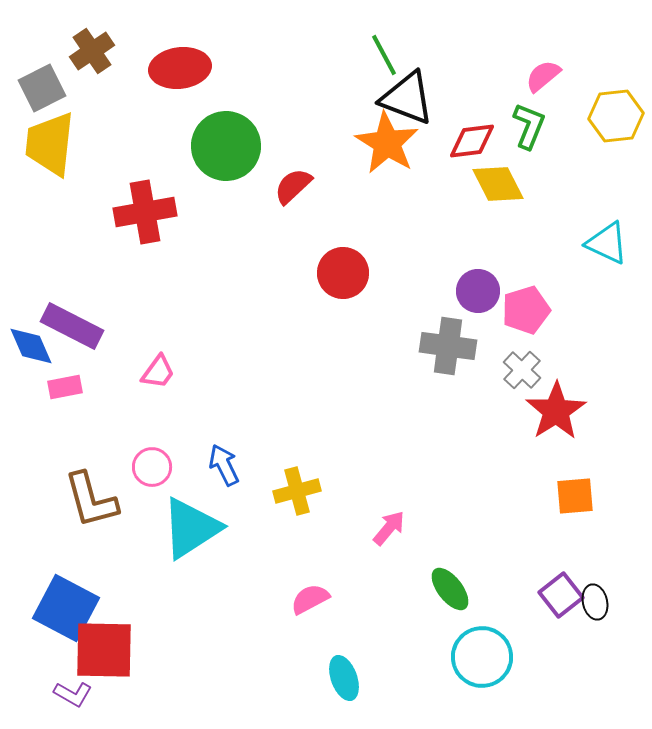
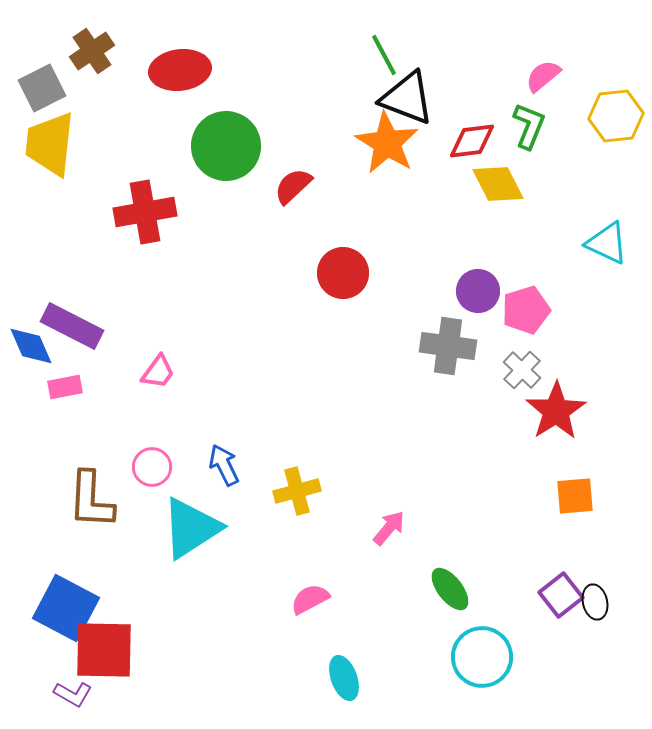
red ellipse at (180, 68): moved 2 px down
brown L-shape at (91, 500): rotated 18 degrees clockwise
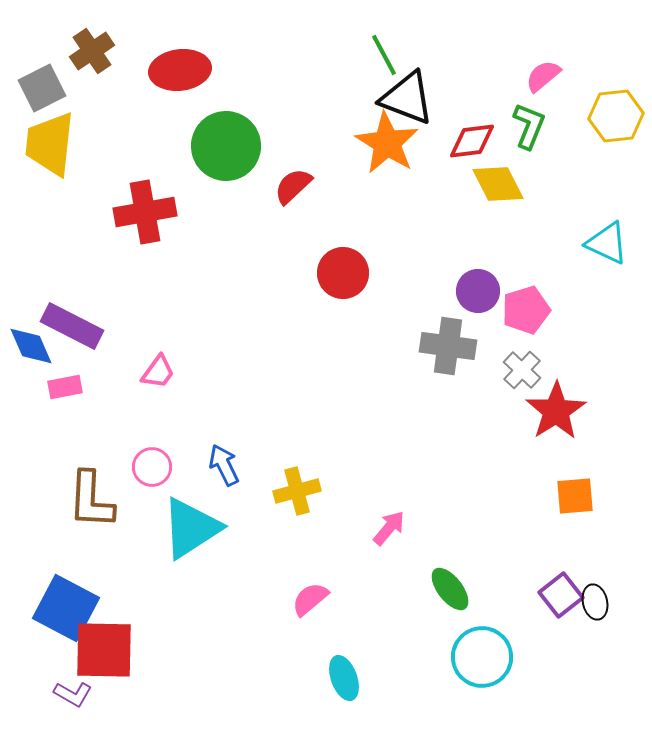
pink semicircle at (310, 599): rotated 12 degrees counterclockwise
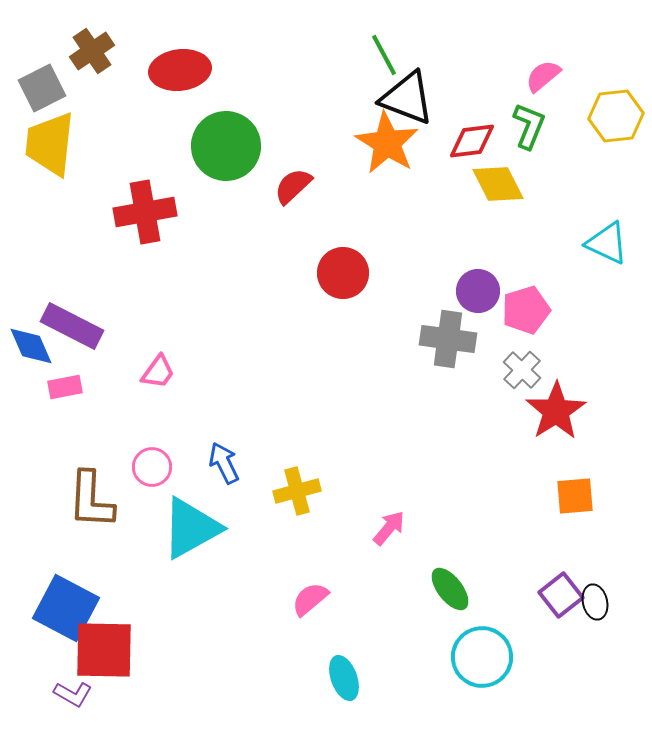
gray cross at (448, 346): moved 7 px up
blue arrow at (224, 465): moved 2 px up
cyan triangle at (191, 528): rotated 4 degrees clockwise
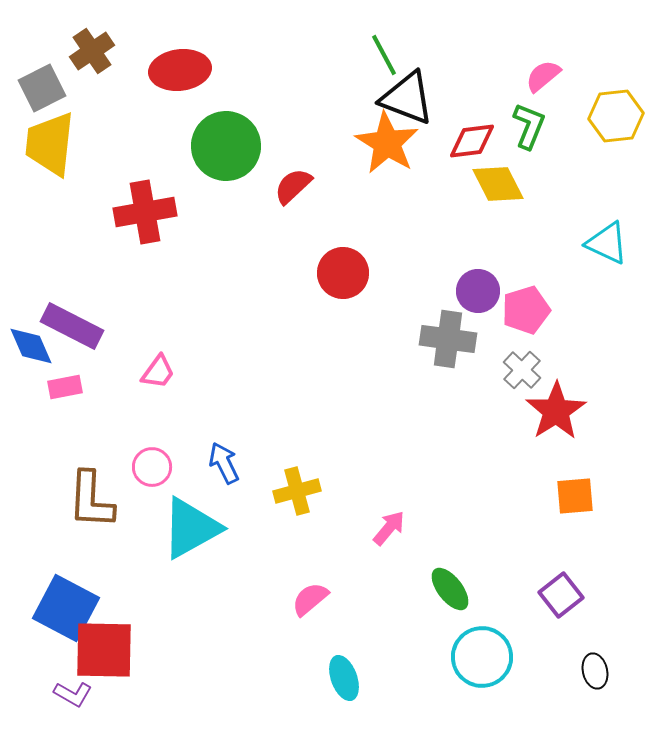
black ellipse at (595, 602): moved 69 px down
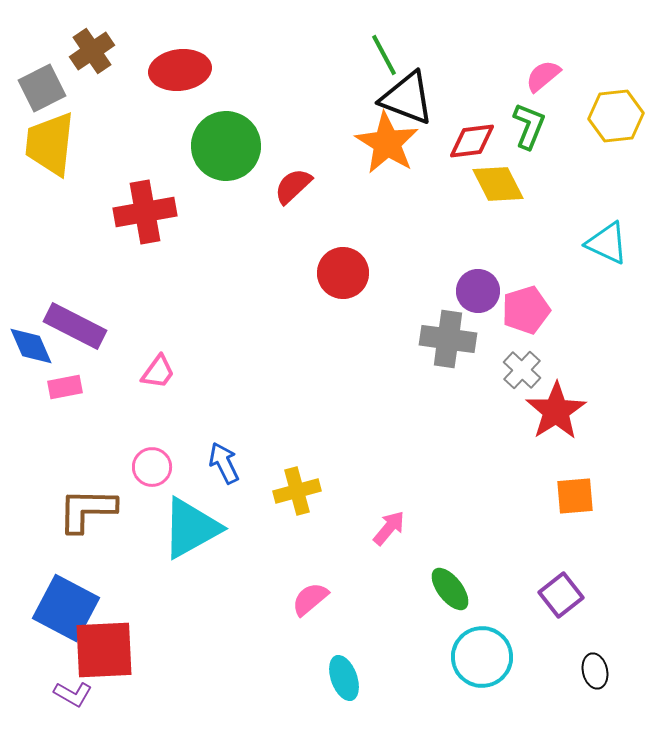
purple rectangle at (72, 326): moved 3 px right
brown L-shape at (91, 500): moved 4 px left, 10 px down; rotated 88 degrees clockwise
red square at (104, 650): rotated 4 degrees counterclockwise
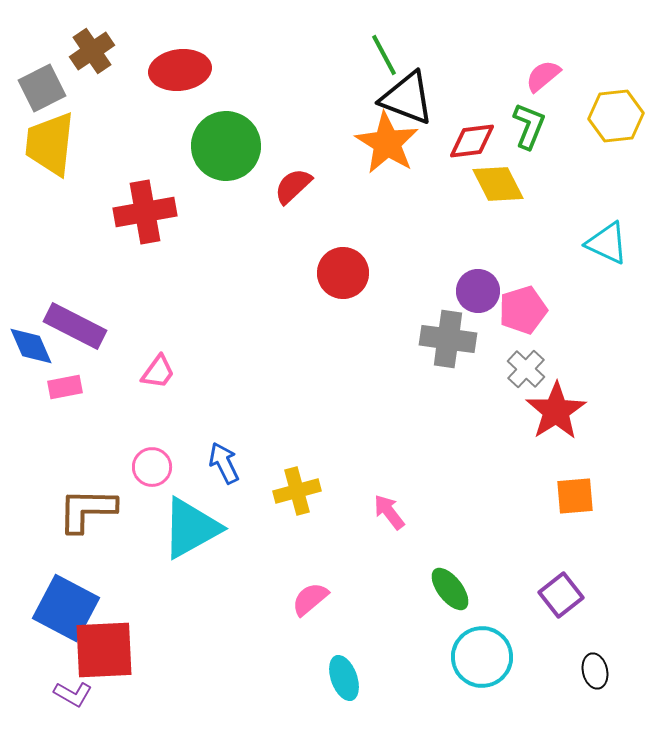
pink pentagon at (526, 310): moved 3 px left
gray cross at (522, 370): moved 4 px right, 1 px up
pink arrow at (389, 528): moved 16 px up; rotated 78 degrees counterclockwise
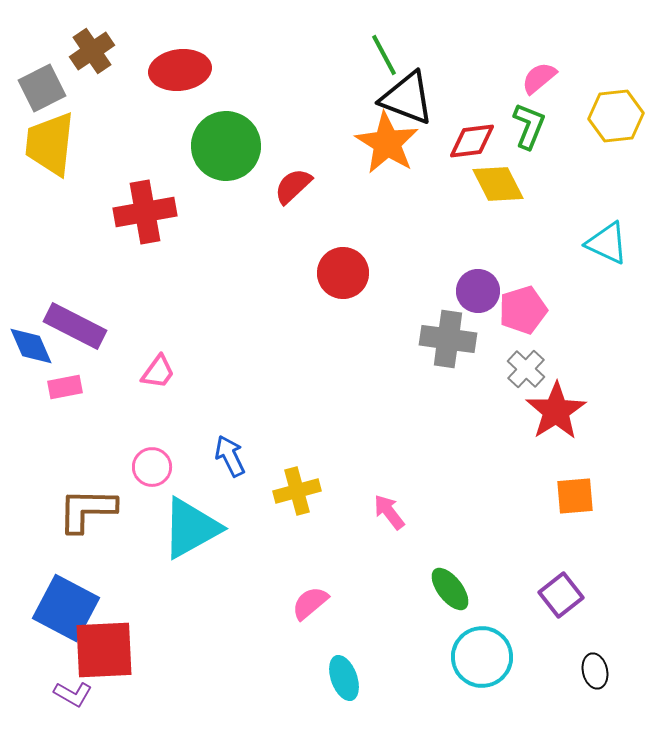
pink semicircle at (543, 76): moved 4 px left, 2 px down
blue arrow at (224, 463): moved 6 px right, 7 px up
pink semicircle at (310, 599): moved 4 px down
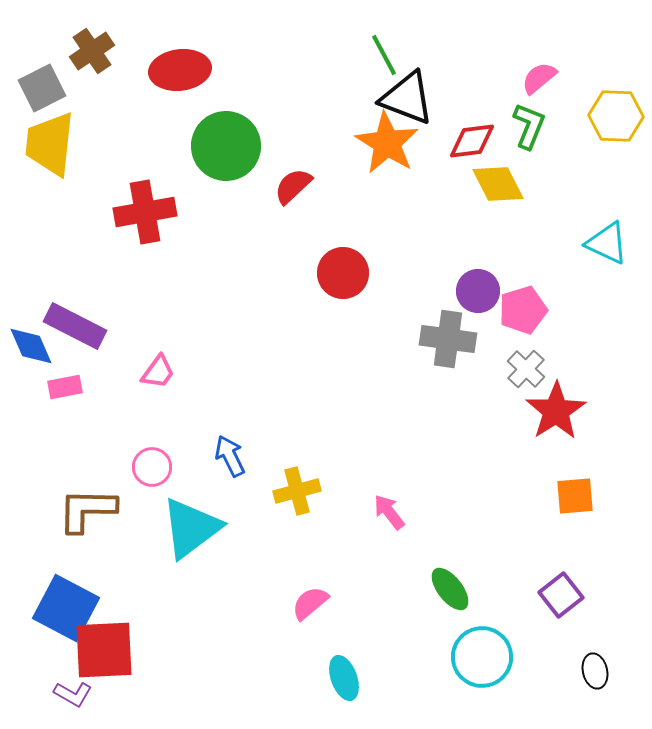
yellow hexagon at (616, 116): rotated 8 degrees clockwise
cyan triangle at (191, 528): rotated 8 degrees counterclockwise
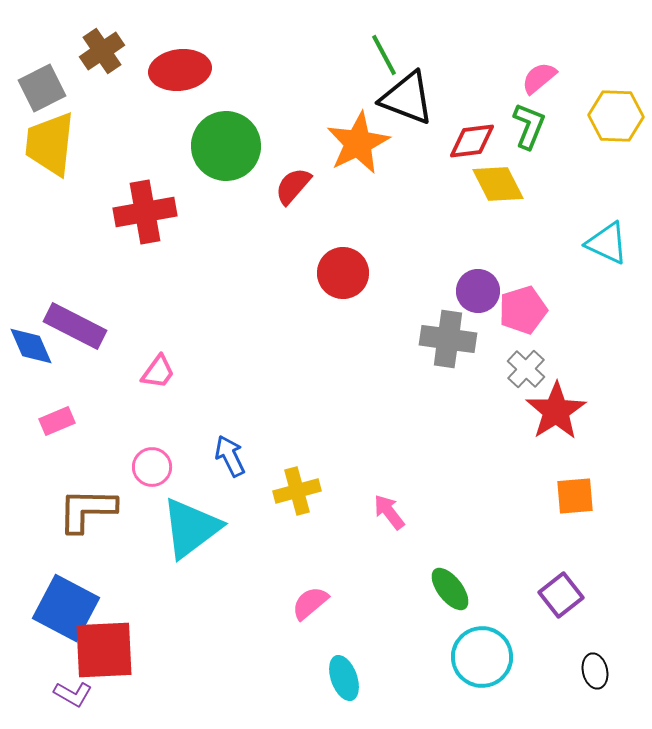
brown cross at (92, 51): moved 10 px right
orange star at (387, 143): moved 29 px left; rotated 14 degrees clockwise
red semicircle at (293, 186): rotated 6 degrees counterclockwise
pink rectangle at (65, 387): moved 8 px left, 34 px down; rotated 12 degrees counterclockwise
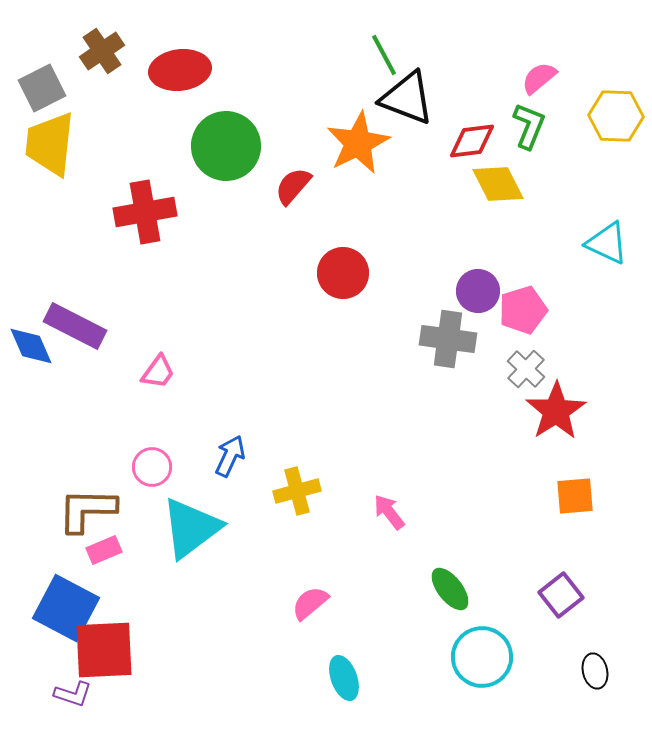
pink rectangle at (57, 421): moved 47 px right, 129 px down
blue arrow at (230, 456): rotated 51 degrees clockwise
purple L-shape at (73, 694): rotated 12 degrees counterclockwise
